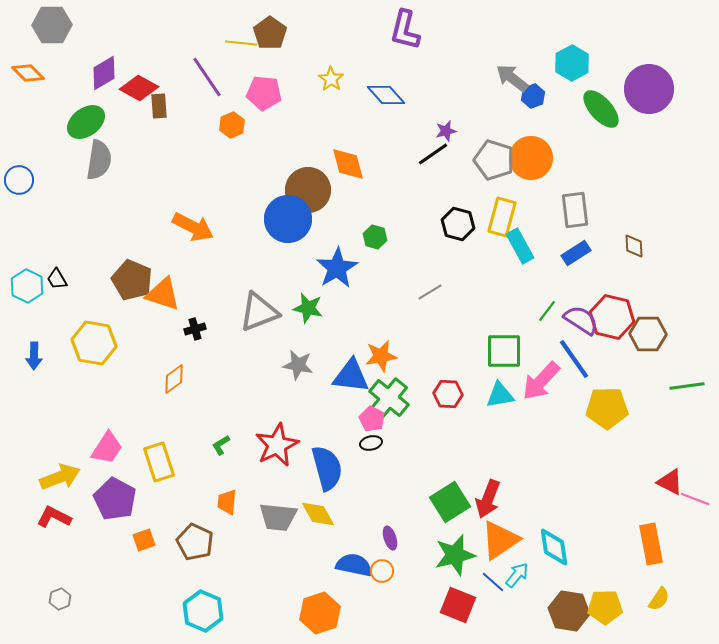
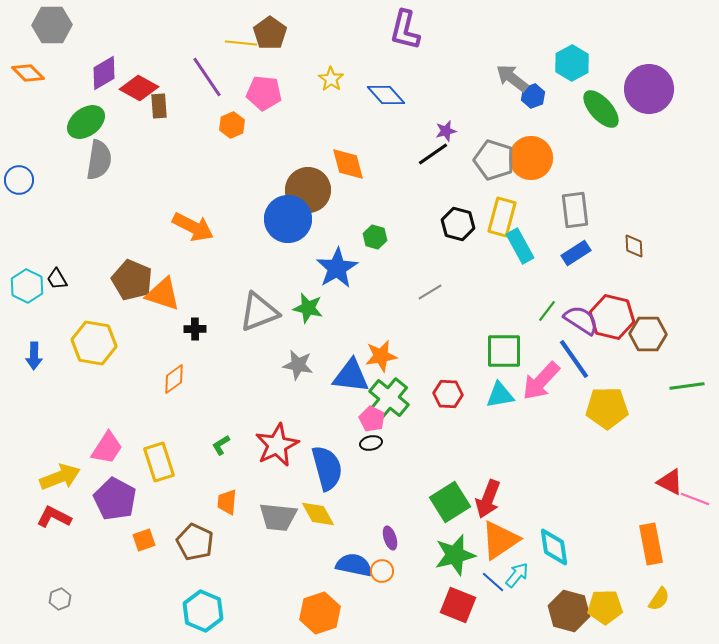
black cross at (195, 329): rotated 15 degrees clockwise
brown hexagon at (569, 611): rotated 6 degrees clockwise
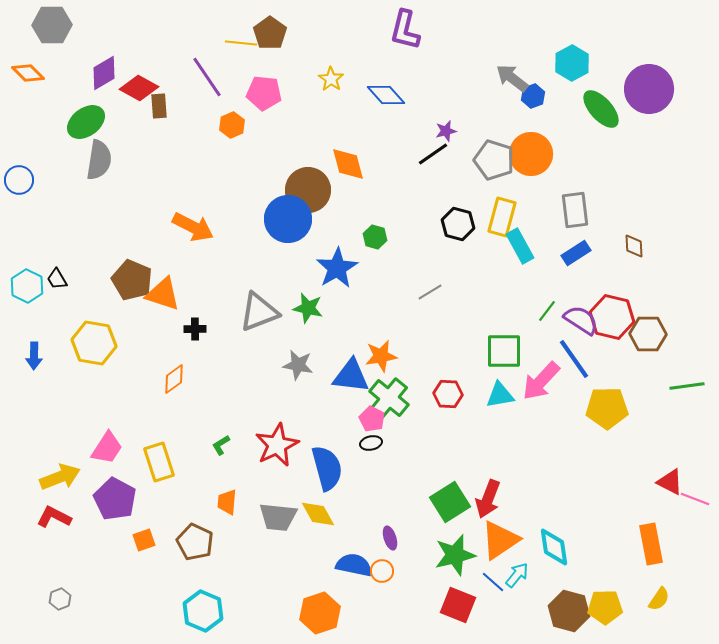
orange circle at (531, 158): moved 4 px up
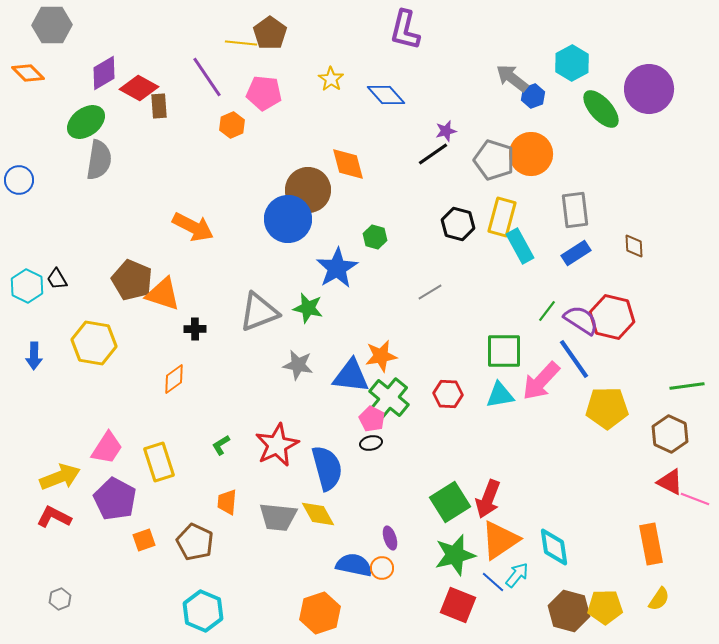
brown hexagon at (648, 334): moved 22 px right, 100 px down; rotated 24 degrees clockwise
orange circle at (382, 571): moved 3 px up
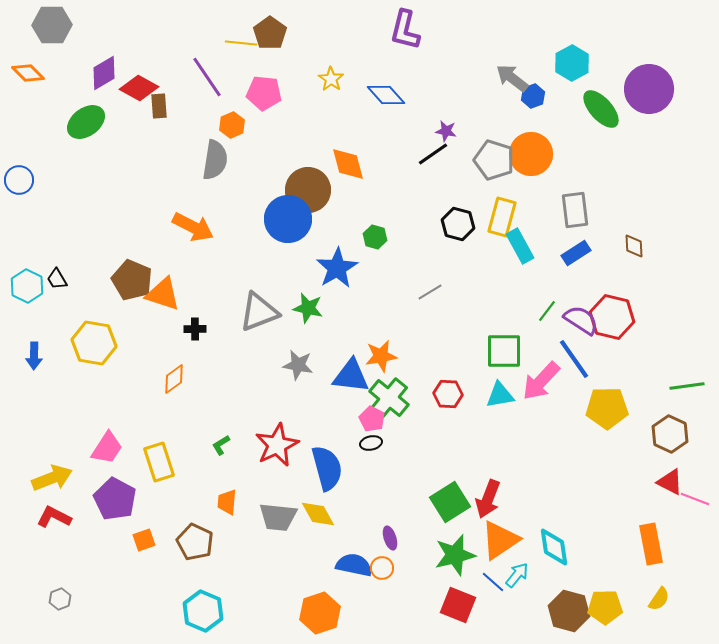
purple star at (446, 131): rotated 25 degrees clockwise
gray semicircle at (99, 160): moved 116 px right
yellow arrow at (60, 477): moved 8 px left, 1 px down
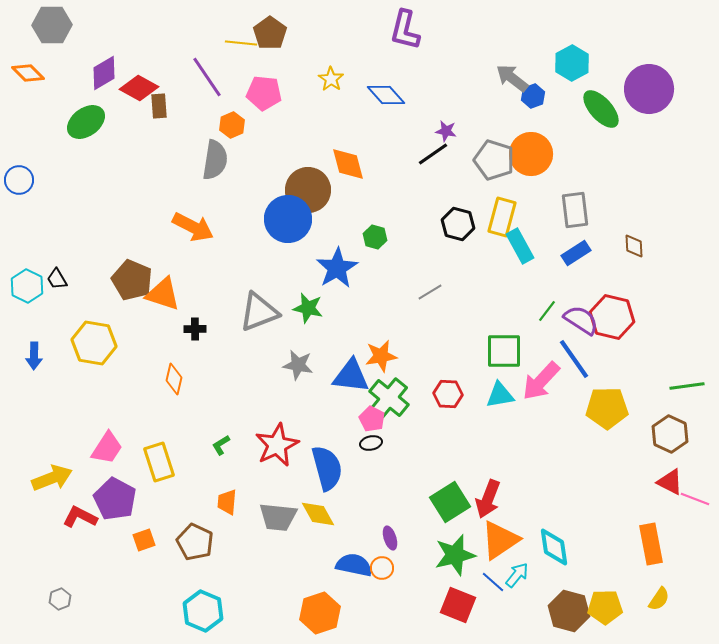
orange diamond at (174, 379): rotated 40 degrees counterclockwise
red L-shape at (54, 517): moved 26 px right
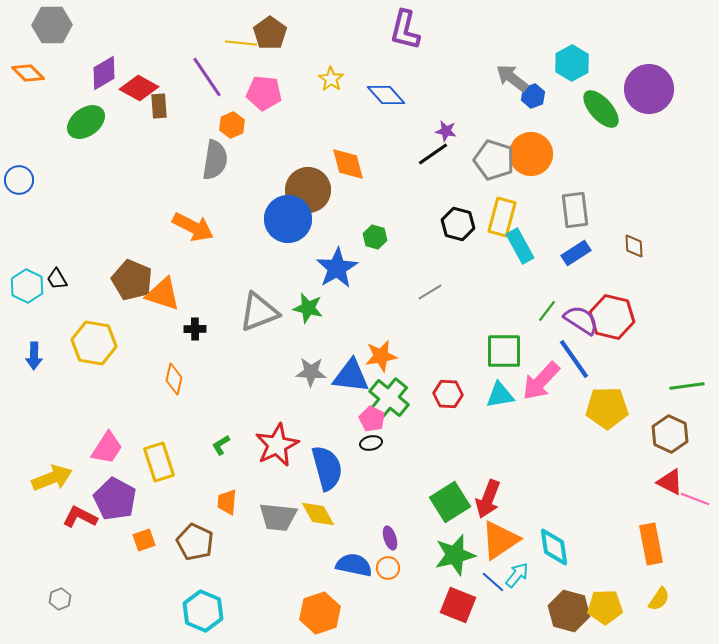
gray star at (298, 365): moved 13 px right, 7 px down; rotated 8 degrees counterclockwise
orange circle at (382, 568): moved 6 px right
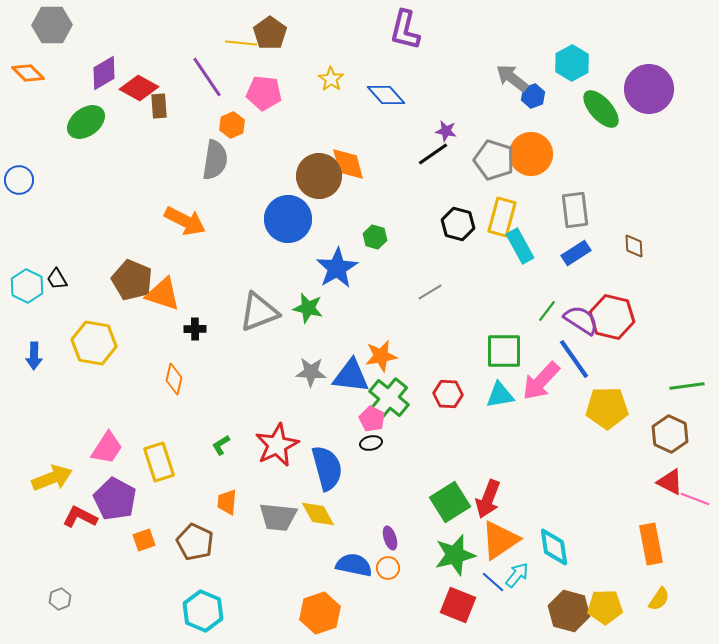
brown circle at (308, 190): moved 11 px right, 14 px up
orange arrow at (193, 227): moved 8 px left, 6 px up
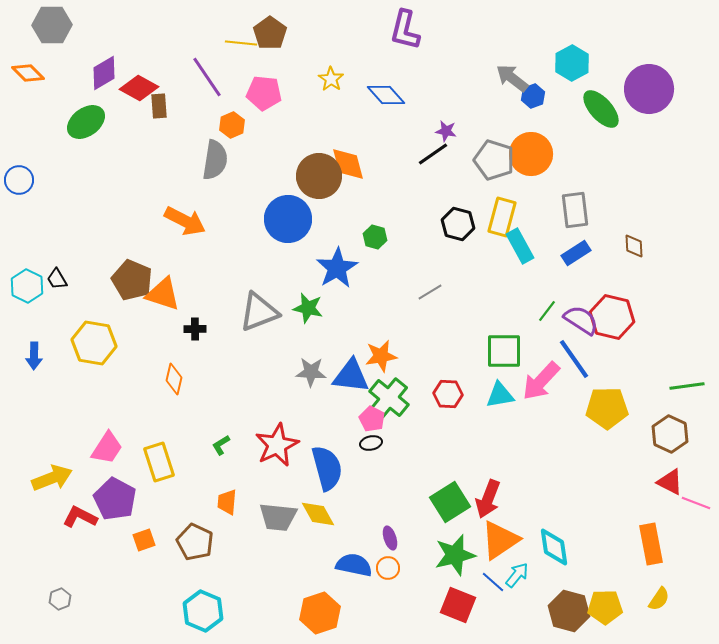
pink line at (695, 499): moved 1 px right, 4 px down
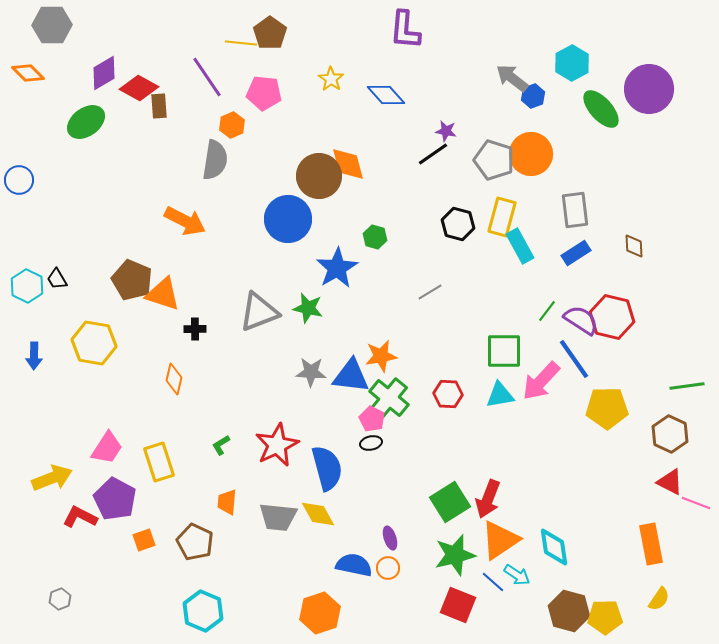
purple L-shape at (405, 30): rotated 9 degrees counterclockwise
cyan arrow at (517, 575): rotated 84 degrees clockwise
yellow pentagon at (605, 607): moved 10 px down
